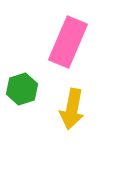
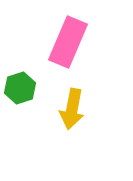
green hexagon: moved 2 px left, 1 px up
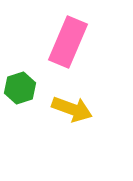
yellow arrow: rotated 81 degrees counterclockwise
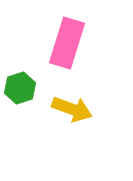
pink rectangle: moved 1 px left, 1 px down; rotated 6 degrees counterclockwise
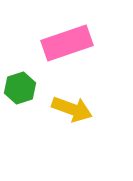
pink rectangle: rotated 54 degrees clockwise
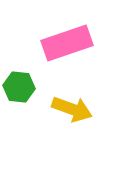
green hexagon: moved 1 px left, 1 px up; rotated 24 degrees clockwise
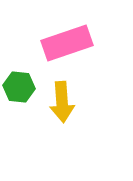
yellow arrow: moved 10 px left, 7 px up; rotated 66 degrees clockwise
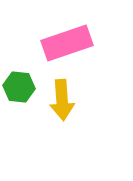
yellow arrow: moved 2 px up
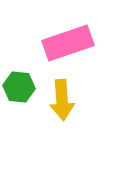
pink rectangle: moved 1 px right
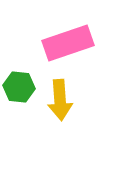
yellow arrow: moved 2 px left
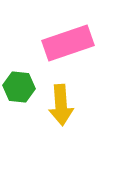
yellow arrow: moved 1 px right, 5 px down
